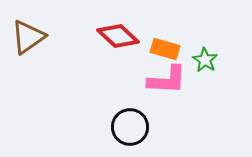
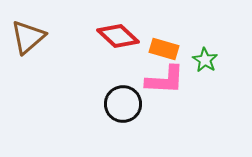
brown triangle: rotated 6 degrees counterclockwise
orange rectangle: moved 1 px left
pink L-shape: moved 2 px left
black circle: moved 7 px left, 23 px up
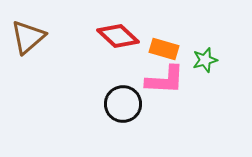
green star: rotated 25 degrees clockwise
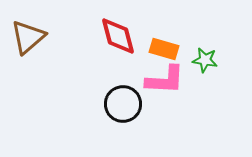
red diamond: rotated 33 degrees clockwise
green star: rotated 25 degrees clockwise
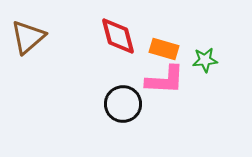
green star: rotated 15 degrees counterclockwise
